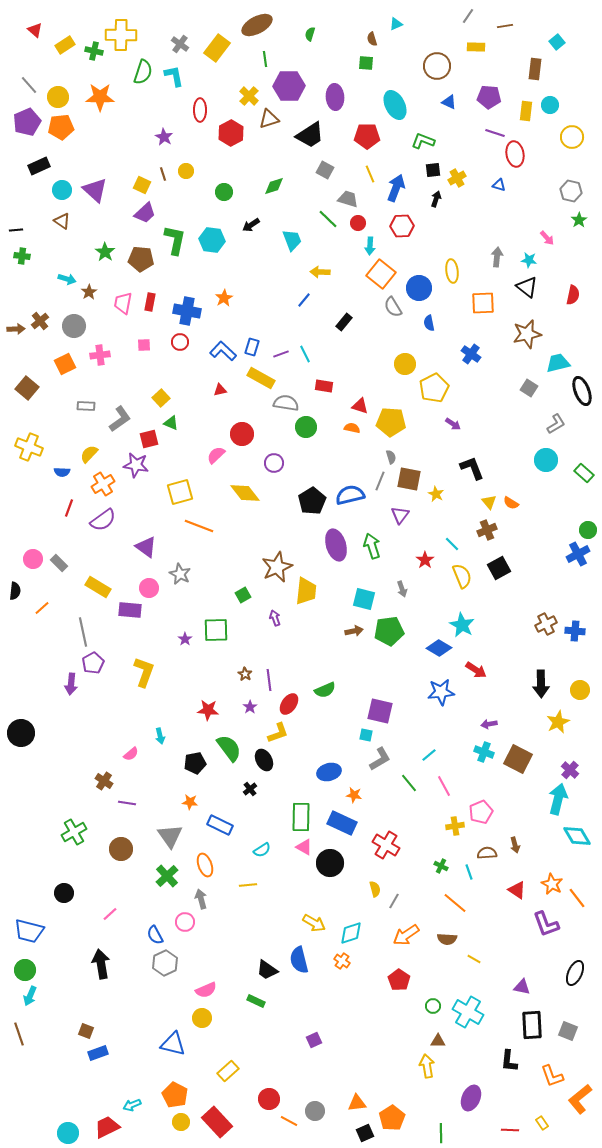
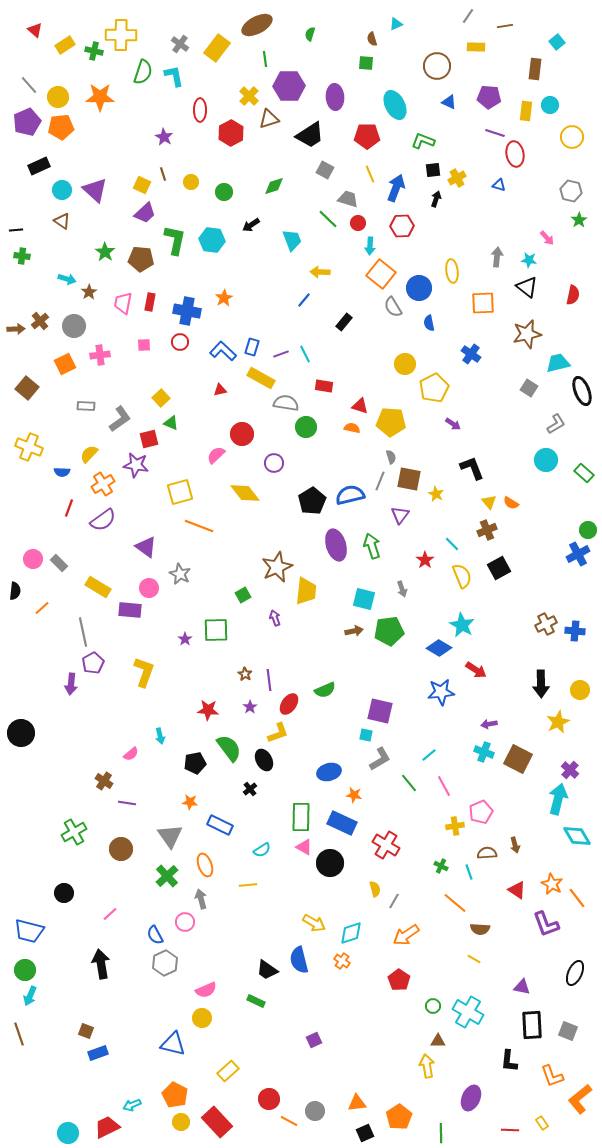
yellow circle at (186, 171): moved 5 px right, 11 px down
brown semicircle at (447, 939): moved 33 px right, 10 px up
orange pentagon at (392, 1118): moved 7 px right, 1 px up
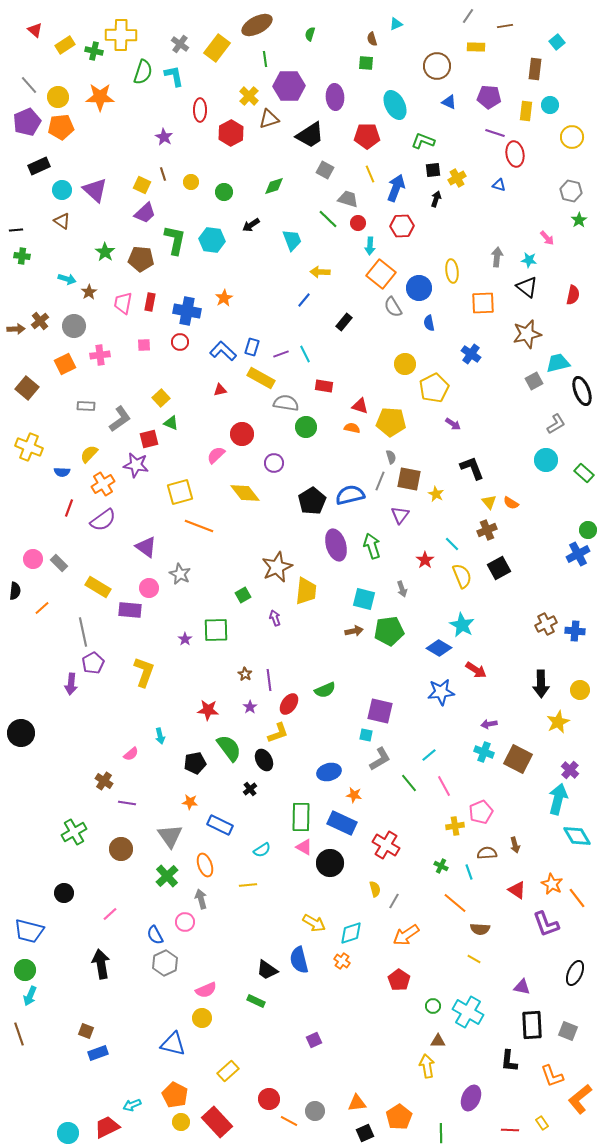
gray square at (529, 388): moved 5 px right, 7 px up; rotated 30 degrees clockwise
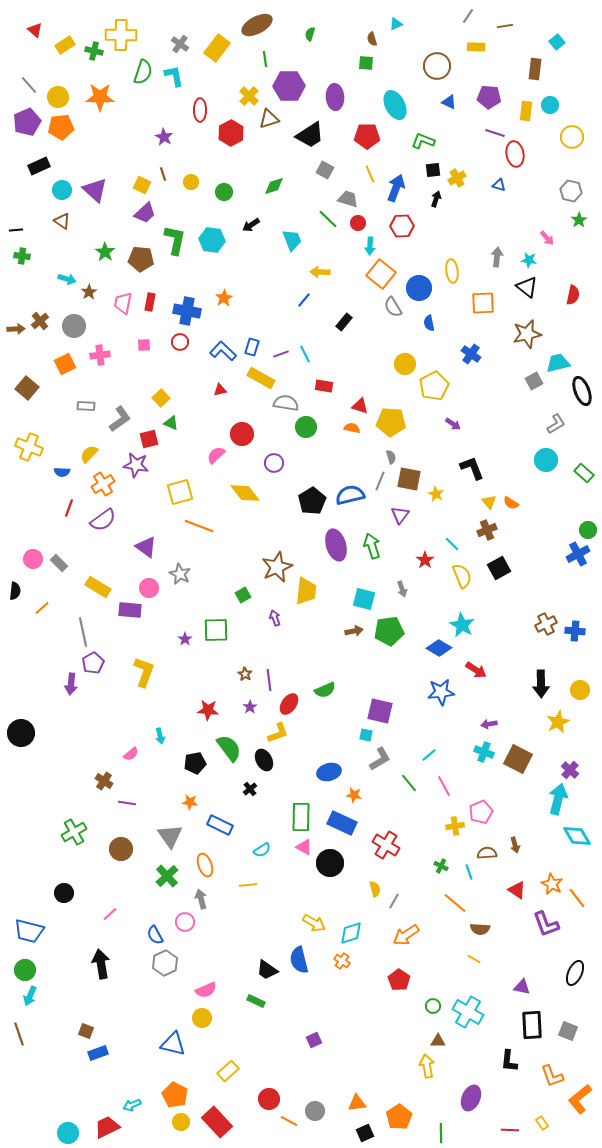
yellow pentagon at (434, 388): moved 2 px up
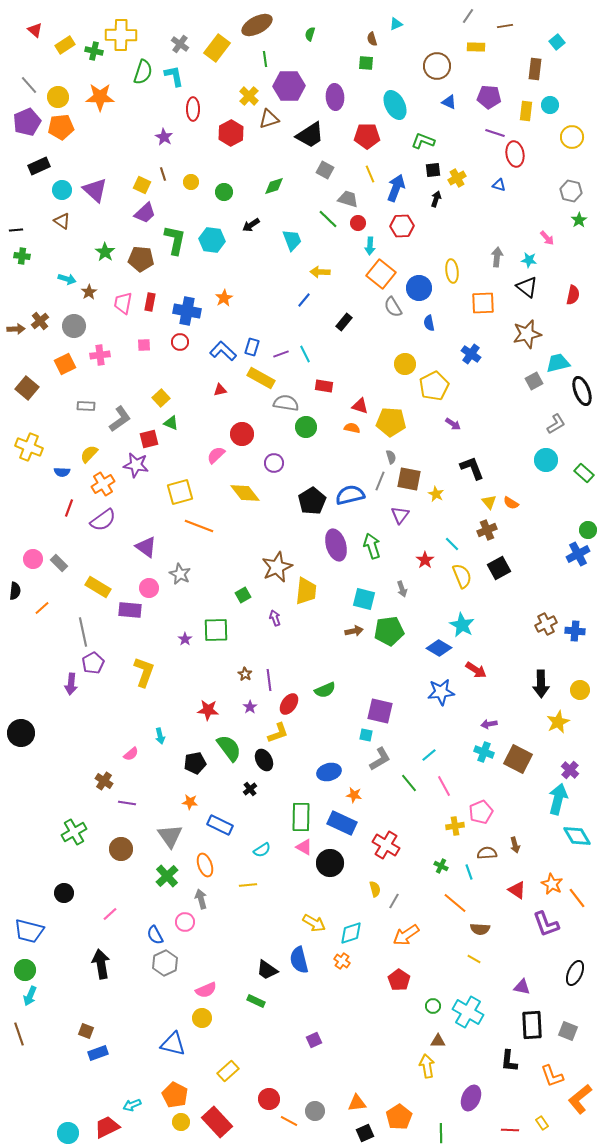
red ellipse at (200, 110): moved 7 px left, 1 px up
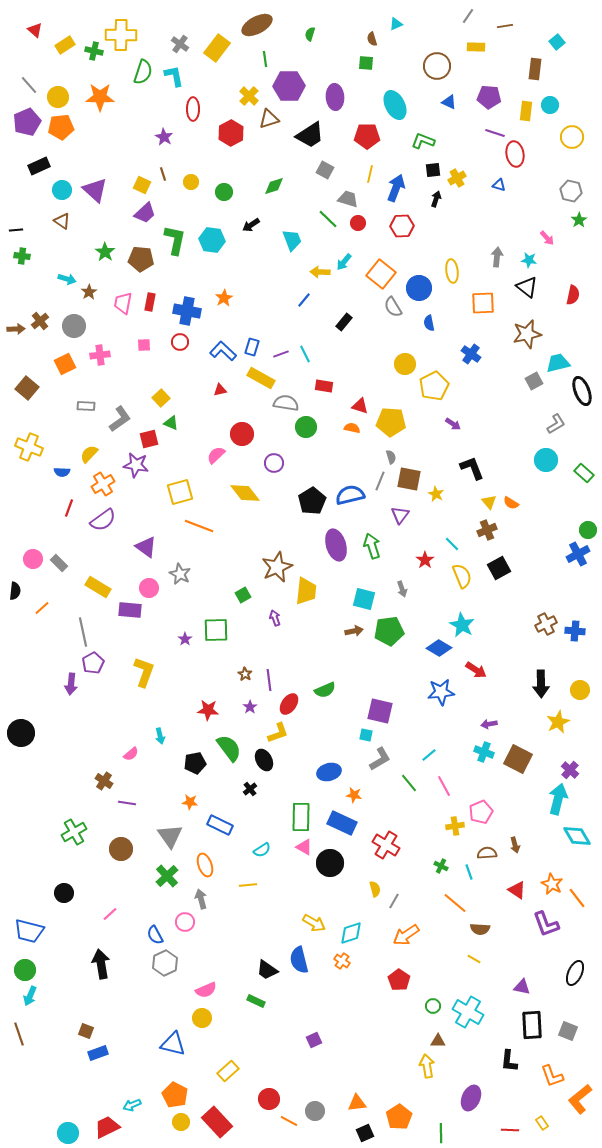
yellow line at (370, 174): rotated 36 degrees clockwise
cyan arrow at (370, 246): moved 26 px left, 16 px down; rotated 36 degrees clockwise
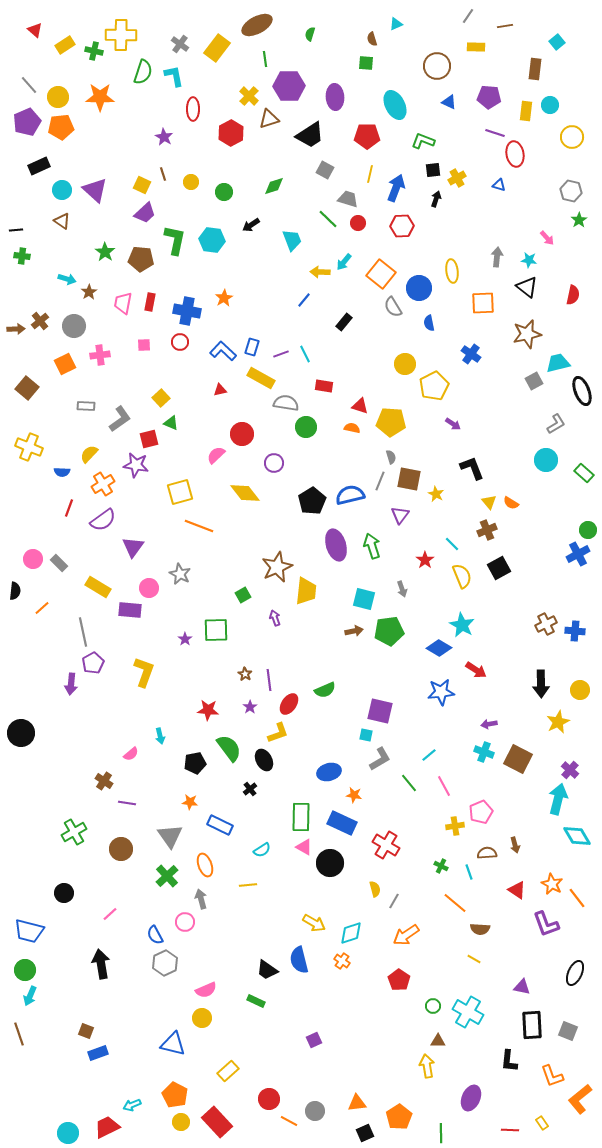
purple triangle at (146, 547): moved 13 px left; rotated 30 degrees clockwise
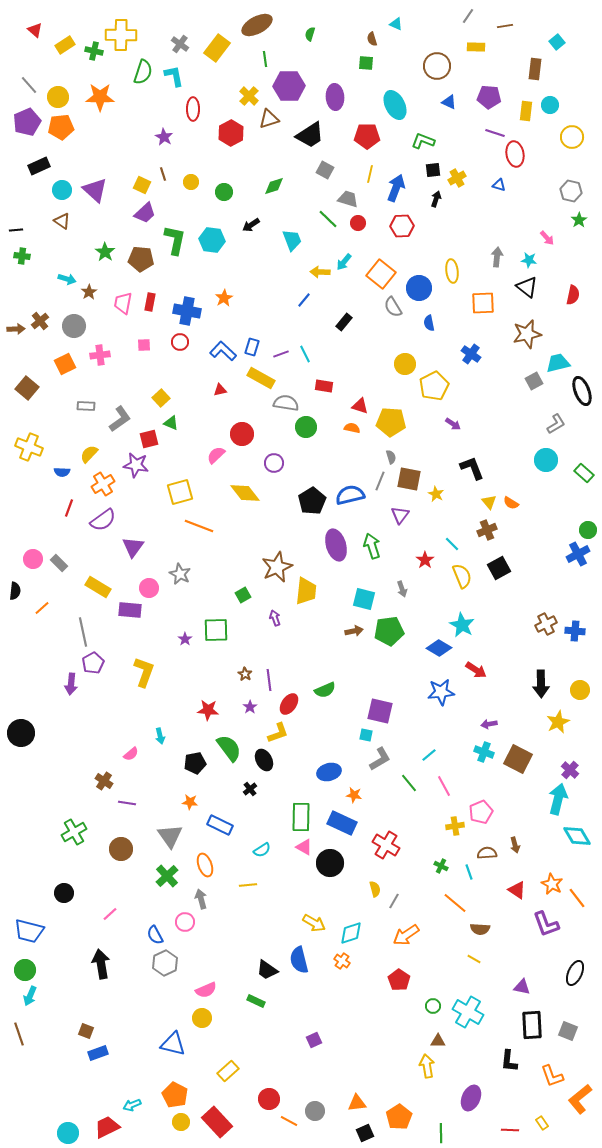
cyan triangle at (396, 24): rotated 48 degrees clockwise
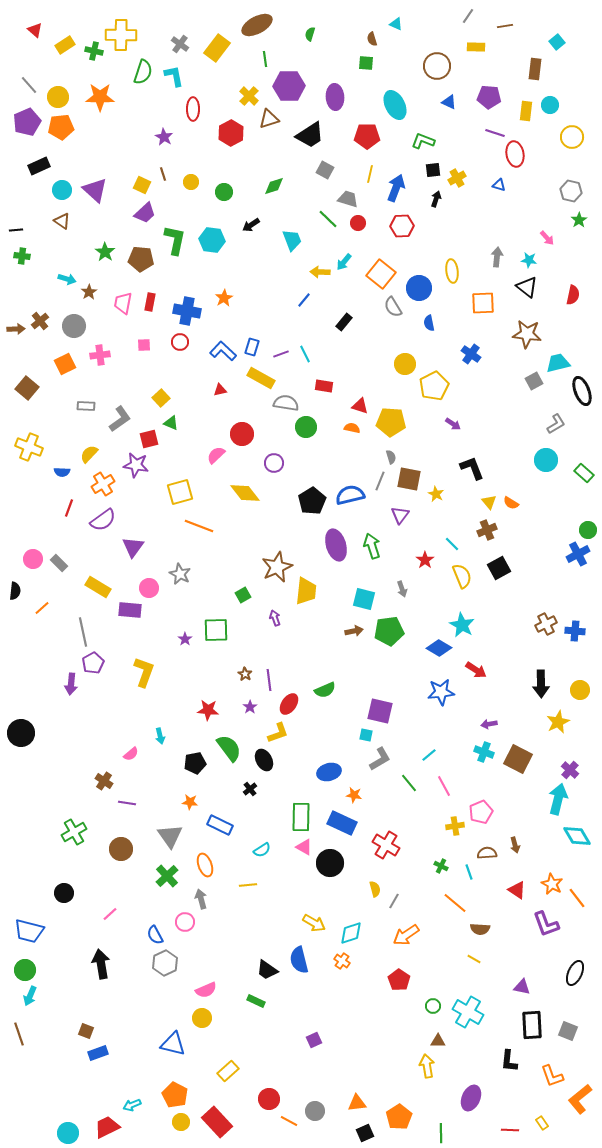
brown star at (527, 334): rotated 20 degrees clockwise
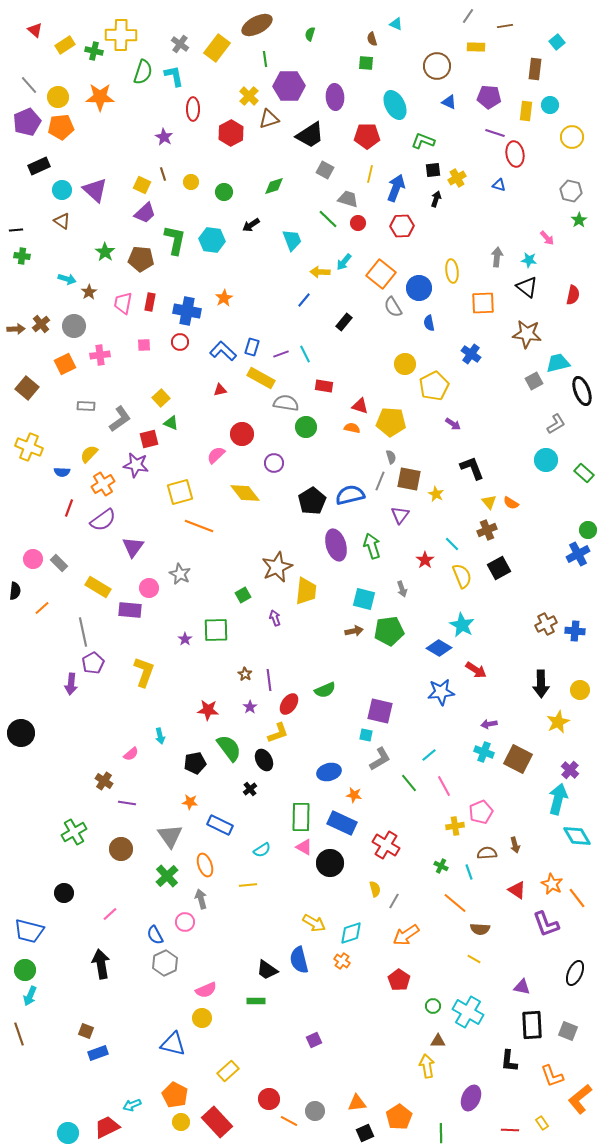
brown cross at (40, 321): moved 1 px right, 3 px down
green rectangle at (256, 1001): rotated 24 degrees counterclockwise
